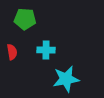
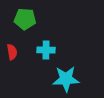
cyan star: rotated 8 degrees clockwise
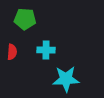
red semicircle: rotated 14 degrees clockwise
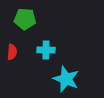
cyan star: rotated 24 degrees clockwise
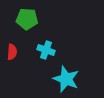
green pentagon: moved 2 px right
cyan cross: rotated 18 degrees clockwise
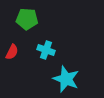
red semicircle: rotated 21 degrees clockwise
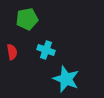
green pentagon: rotated 15 degrees counterclockwise
red semicircle: rotated 35 degrees counterclockwise
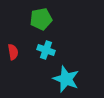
green pentagon: moved 14 px right
red semicircle: moved 1 px right
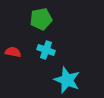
red semicircle: rotated 70 degrees counterclockwise
cyan star: moved 1 px right, 1 px down
